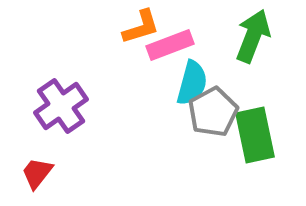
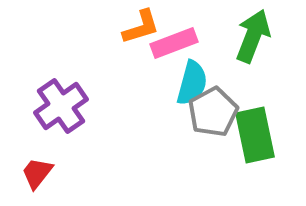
pink rectangle: moved 4 px right, 2 px up
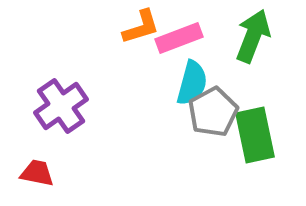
pink rectangle: moved 5 px right, 5 px up
red trapezoid: rotated 63 degrees clockwise
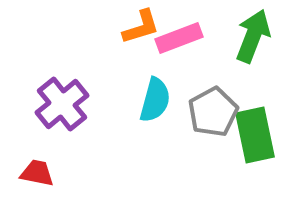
cyan semicircle: moved 37 px left, 17 px down
purple cross: moved 1 px right, 2 px up; rotated 4 degrees counterclockwise
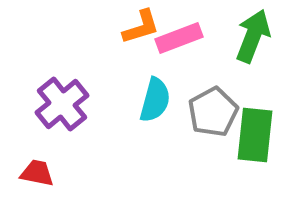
green rectangle: rotated 18 degrees clockwise
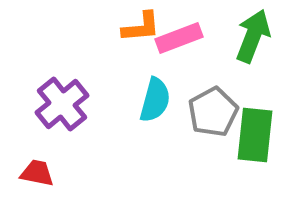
orange L-shape: rotated 12 degrees clockwise
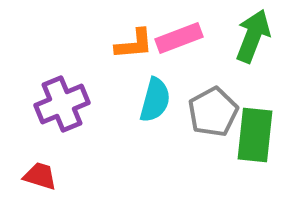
orange L-shape: moved 7 px left, 17 px down
purple cross: rotated 16 degrees clockwise
red trapezoid: moved 3 px right, 3 px down; rotated 6 degrees clockwise
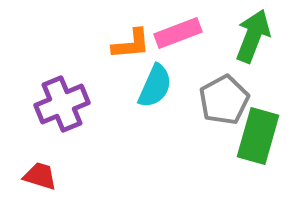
pink rectangle: moved 1 px left, 5 px up
orange L-shape: moved 3 px left
cyan semicircle: moved 14 px up; rotated 9 degrees clockwise
gray pentagon: moved 11 px right, 12 px up
green rectangle: moved 3 px right, 1 px down; rotated 10 degrees clockwise
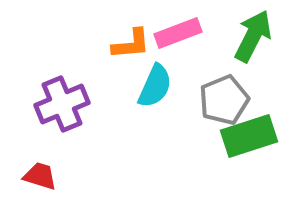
green arrow: rotated 6 degrees clockwise
gray pentagon: rotated 6 degrees clockwise
green rectangle: moved 9 px left; rotated 56 degrees clockwise
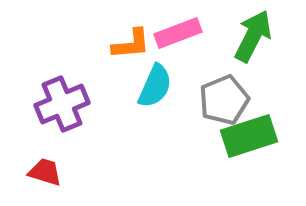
red trapezoid: moved 5 px right, 4 px up
